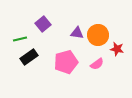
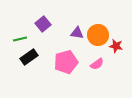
red star: moved 1 px left, 3 px up
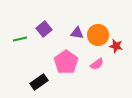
purple square: moved 1 px right, 5 px down
black rectangle: moved 10 px right, 25 px down
pink pentagon: rotated 20 degrees counterclockwise
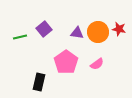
orange circle: moved 3 px up
green line: moved 2 px up
red star: moved 3 px right, 17 px up
black rectangle: rotated 42 degrees counterclockwise
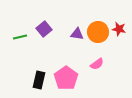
purple triangle: moved 1 px down
pink pentagon: moved 16 px down
black rectangle: moved 2 px up
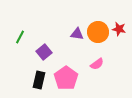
purple square: moved 23 px down
green line: rotated 48 degrees counterclockwise
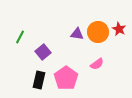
red star: rotated 16 degrees clockwise
purple square: moved 1 px left
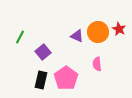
purple triangle: moved 2 px down; rotated 16 degrees clockwise
pink semicircle: rotated 120 degrees clockwise
black rectangle: moved 2 px right
